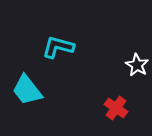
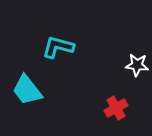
white star: rotated 25 degrees counterclockwise
red cross: rotated 25 degrees clockwise
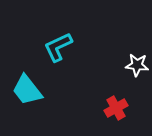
cyan L-shape: rotated 40 degrees counterclockwise
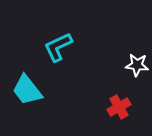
red cross: moved 3 px right, 1 px up
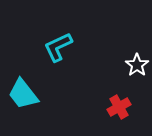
white star: rotated 30 degrees clockwise
cyan trapezoid: moved 4 px left, 4 px down
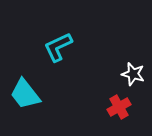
white star: moved 4 px left, 9 px down; rotated 20 degrees counterclockwise
cyan trapezoid: moved 2 px right
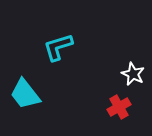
cyan L-shape: rotated 8 degrees clockwise
white star: rotated 10 degrees clockwise
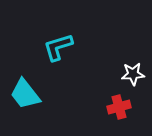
white star: rotated 30 degrees counterclockwise
red cross: rotated 15 degrees clockwise
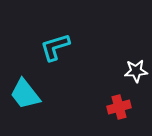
cyan L-shape: moved 3 px left
white star: moved 3 px right, 3 px up
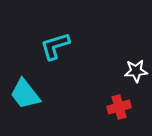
cyan L-shape: moved 1 px up
